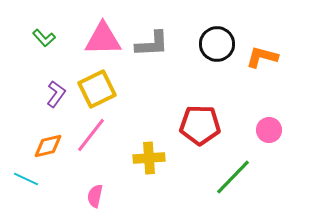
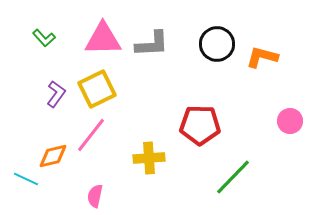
pink circle: moved 21 px right, 9 px up
orange diamond: moved 5 px right, 10 px down
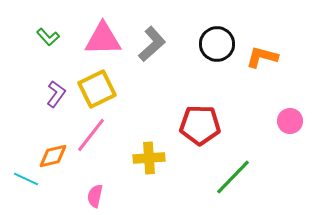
green L-shape: moved 4 px right, 1 px up
gray L-shape: rotated 39 degrees counterclockwise
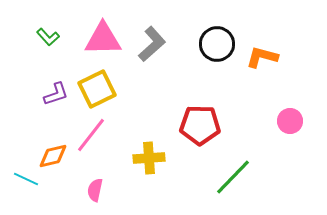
purple L-shape: rotated 36 degrees clockwise
pink semicircle: moved 6 px up
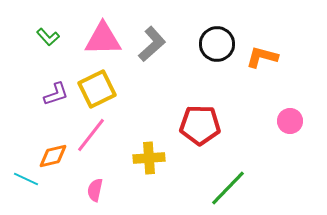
green line: moved 5 px left, 11 px down
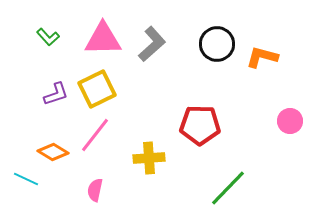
pink line: moved 4 px right
orange diamond: moved 4 px up; rotated 44 degrees clockwise
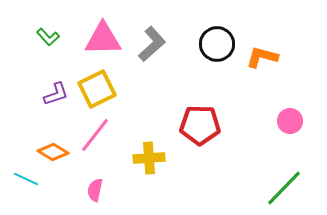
green line: moved 56 px right
